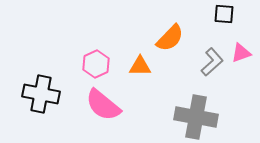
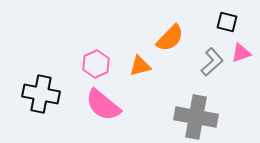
black square: moved 3 px right, 8 px down; rotated 10 degrees clockwise
orange triangle: rotated 15 degrees counterclockwise
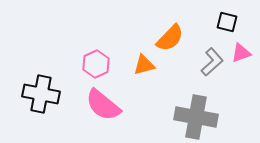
orange triangle: moved 4 px right, 1 px up
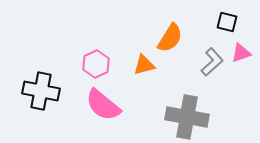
orange semicircle: rotated 12 degrees counterclockwise
black cross: moved 3 px up
gray cross: moved 9 px left
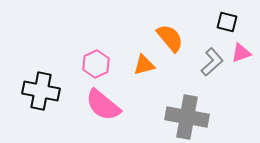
orange semicircle: rotated 72 degrees counterclockwise
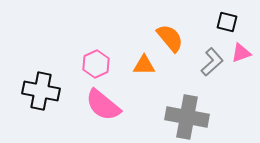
orange triangle: rotated 15 degrees clockwise
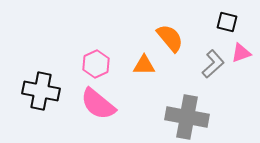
gray L-shape: moved 1 px right, 2 px down
pink semicircle: moved 5 px left, 1 px up
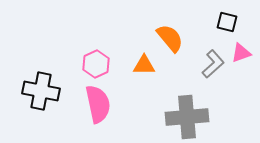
pink semicircle: rotated 141 degrees counterclockwise
gray cross: rotated 15 degrees counterclockwise
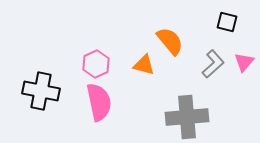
orange semicircle: moved 3 px down
pink triangle: moved 3 px right, 9 px down; rotated 30 degrees counterclockwise
orange triangle: rotated 15 degrees clockwise
pink semicircle: moved 1 px right, 2 px up
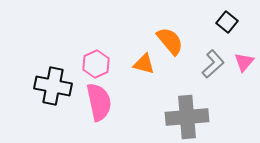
black square: rotated 25 degrees clockwise
orange triangle: moved 1 px up
black cross: moved 12 px right, 5 px up
